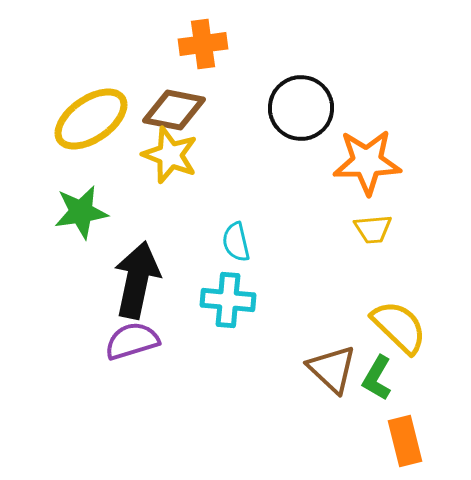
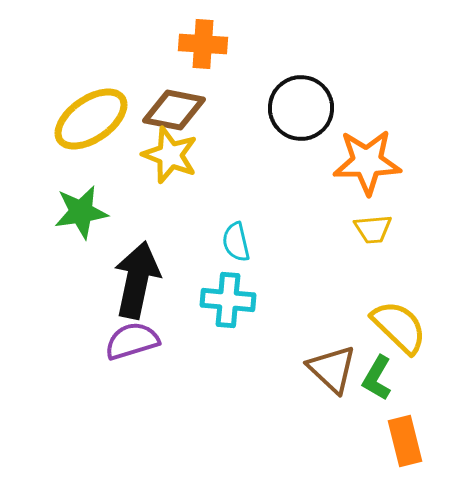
orange cross: rotated 12 degrees clockwise
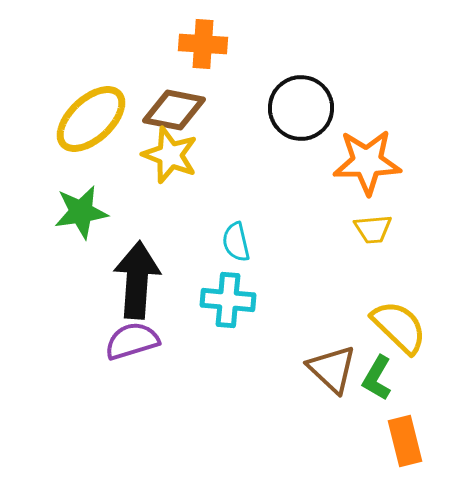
yellow ellipse: rotated 8 degrees counterclockwise
black arrow: rotated 8 degrees counterclockwise
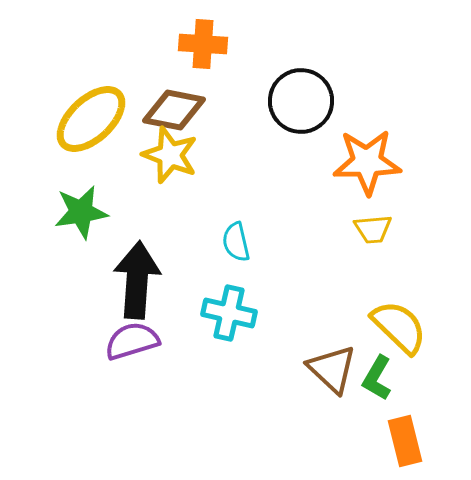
black circle: moved 7 px up
cyan cross: moved 1 px right, 13 px down; rotated 8 degrees clockwise
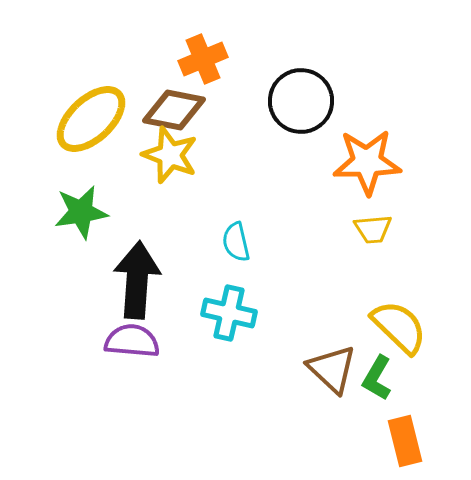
orange cross: moved 15 px down; rotated 27 degrees counterclockwise
purple semicircle: rotated 22 degrees clockwise
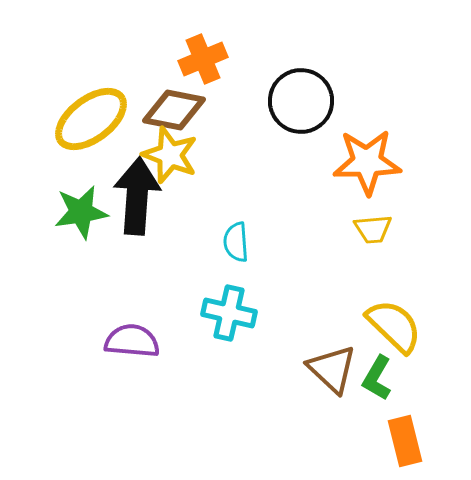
yellow ellipse: rotated 6 degrees clockwise
cyan semicircle: rotated 9 degrees clockwise
black arrow: moved 84 px up
yellow semicircle: moved 5 px left, 1 px up
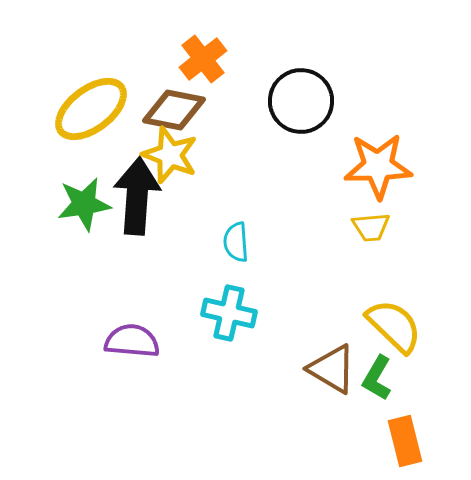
orange cross: rotated 15 degrees counterclockwise
yellow ellipse: moved 10 px up
orange star: moved 11 px right, 4 px down
green star: moved 3 px right, 8 px up
yellow trapezoid: moved 2 px left, 2 px up
brown triangle: rotated 12 degrees counterclockwise
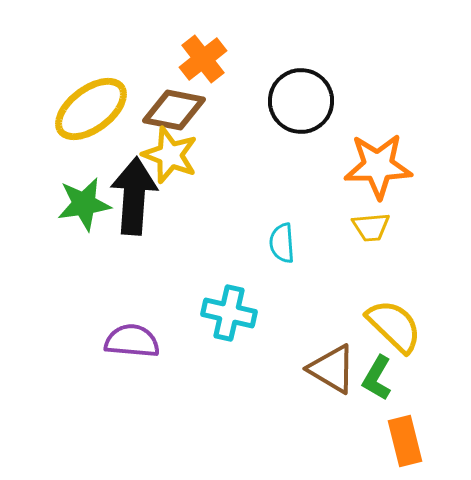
black arrow: moved 3 px left
cyan semicircle: moved 46 px right, 1 px down
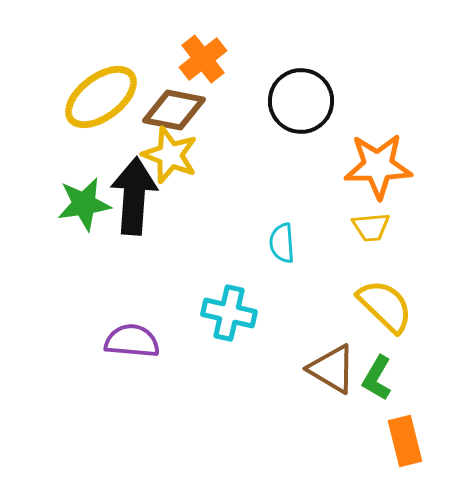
yellow ellipse: moved 10 px right, 12 px up
yellow semicircle: moved 9 px left, 20 px up
